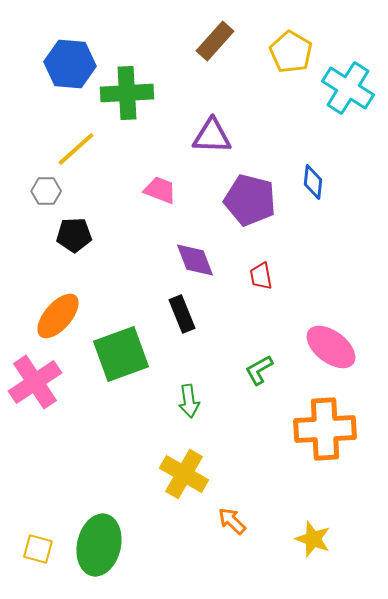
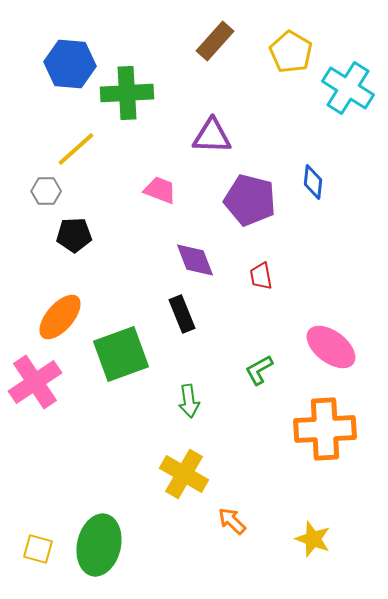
orange ellipse: moved 2 px right, 1 px down
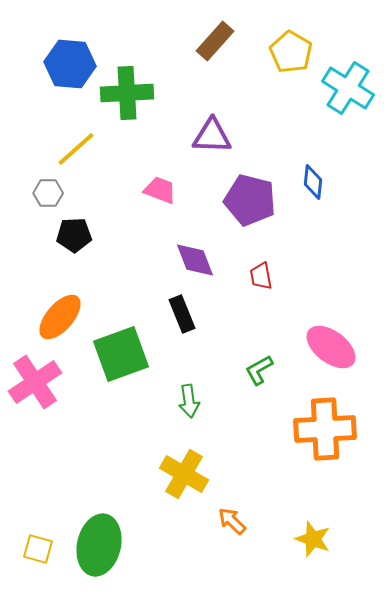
gray hexagon: moved 2 px right, 2 px down
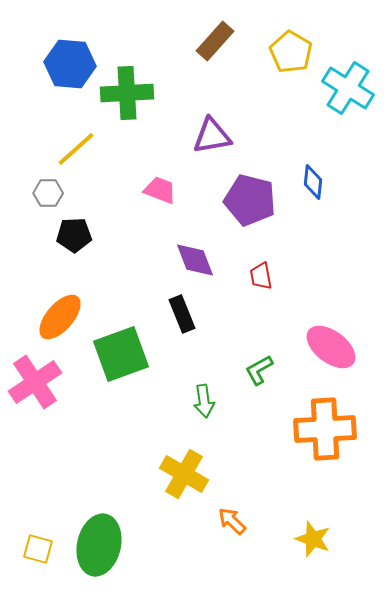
purple triangle: rotated 12 degrees counterclockwise
green arrow: moved 15 px right
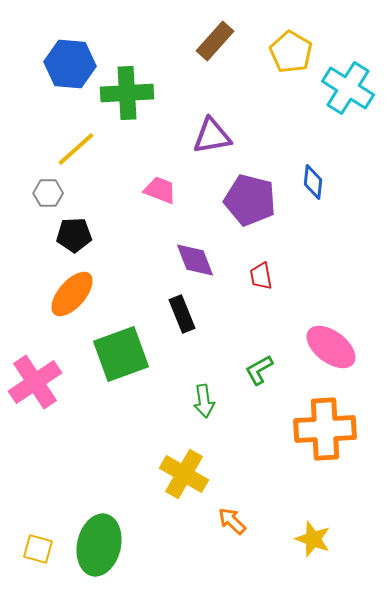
orange ellipse: moved 12 px right, 23 px up
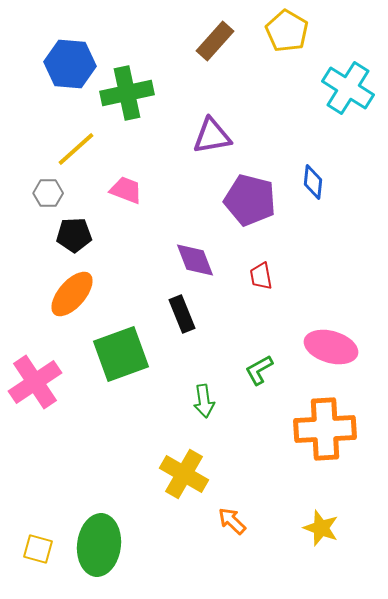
yellow pentagon: moved 4 px left, 21 px up
green cross: rotated 9 degrees counterclockwise
pink trapezoid: moved 34 px left
pink ellipse: rotated 21 degrees counterclockwise
yellow star: moved 8 px right, 11 px up
green ellipse: rotated 6 degrees counterclockwise
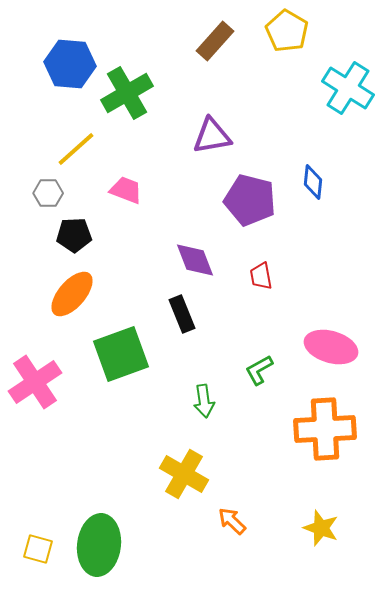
green cross: rotated 18 degrees counterclockwise
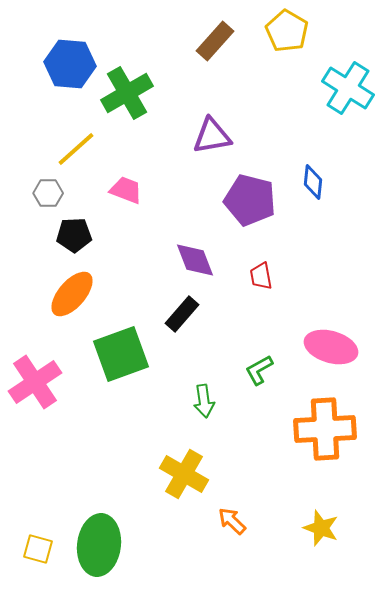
black rectangle: rotated 63 degrees clockwise
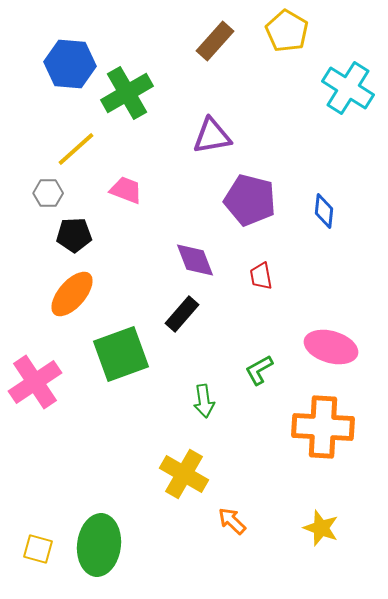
blue diamond: moved 11 px right, 29 px down
orange cross: moved 2 px left, 2 px up; rotated 6 degrees clockwise
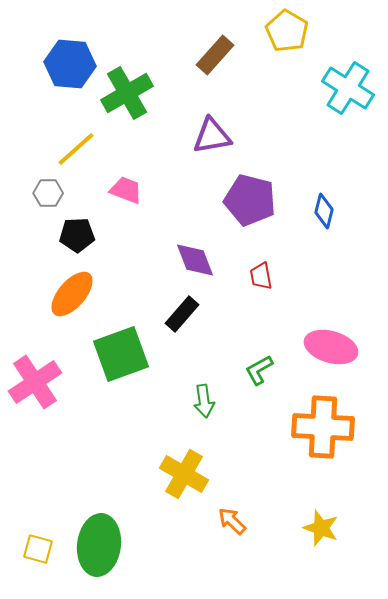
brown rectangle: moved 14 px down
blue diamond: rotated 8 degrees clockwise
black pentagon: moved 3 px right
